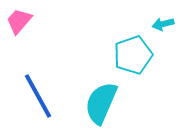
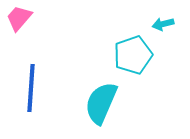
pink trapezoid: moved 3 px up
blue line: moved 7 px left, 8 px up; rotated 33 degrees clockwise
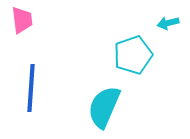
pink trapezoid: moved 3 px right, 2 px down; rotated 132 degrees clockwise
cyan arrow: moved 5 px right, 1 px up
cyan semicircle: moved 3 px right, 4 px down
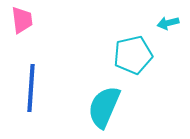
cyan pentagon: rotated 6 degrees clockwise
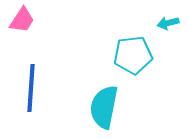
pink trapezoid: rotated 40 degrees clockwise
cyan pentagon: rotated 6 degrees clockwise
cyan semicircle: rotated 12 degrees counterclockwise
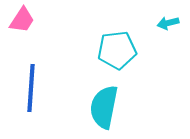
cyan pentagon: moved 16 px left, 5 px up
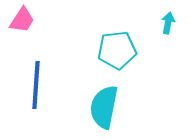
cyan arrow: rotated 115 degrees clockwise
blue line: moved 5 px right, 3 px up
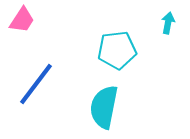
blue line: moved 1 px up; rotated 33 degrees clockwise
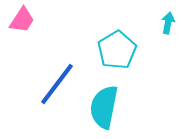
cyan pentagon: rotated 24 degrees counterclockwise
blue line: moved 21 px right
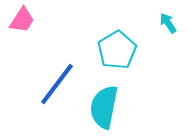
cyan arrow: rotated 45 degrees counterclockwise
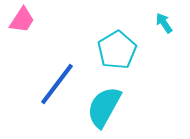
cyan arrow: moved 4 px left
cyan semicircle: rotated 18 degrees clockwise
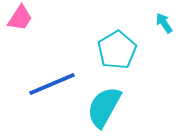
pink trapezoid: moved 2 px left, 2 px up
blue line: moved 5 px left; rotated 30 degrees clockwise
